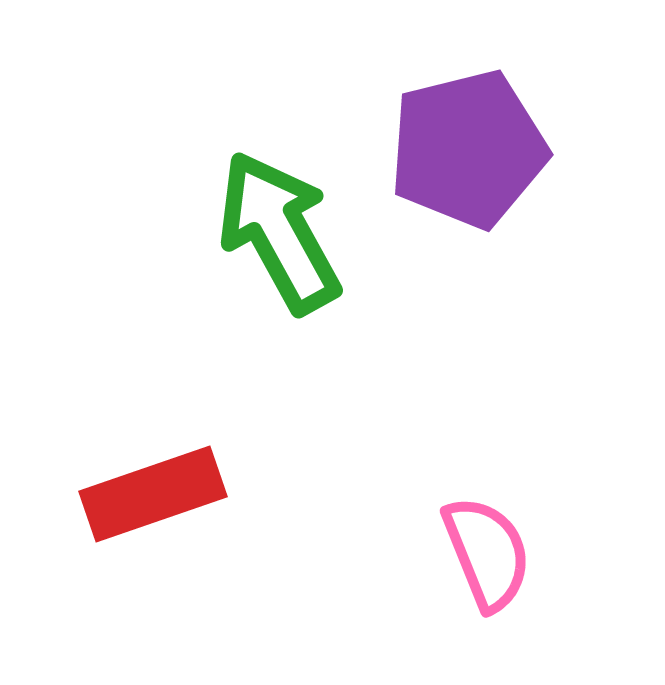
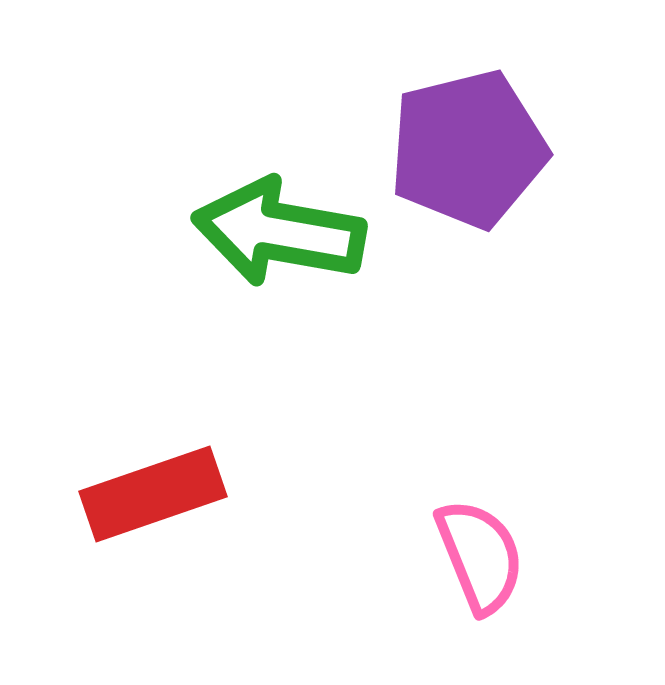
green arrow: rotated 51 degrees counterclockwise
pink semicircle: moved 7 px left, 3 px down
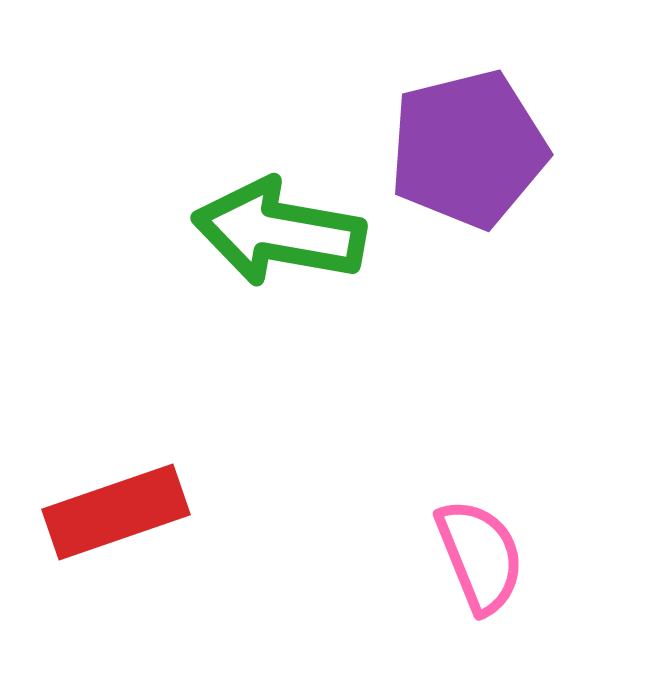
red rectangle: moved 37 px left, 18 px down
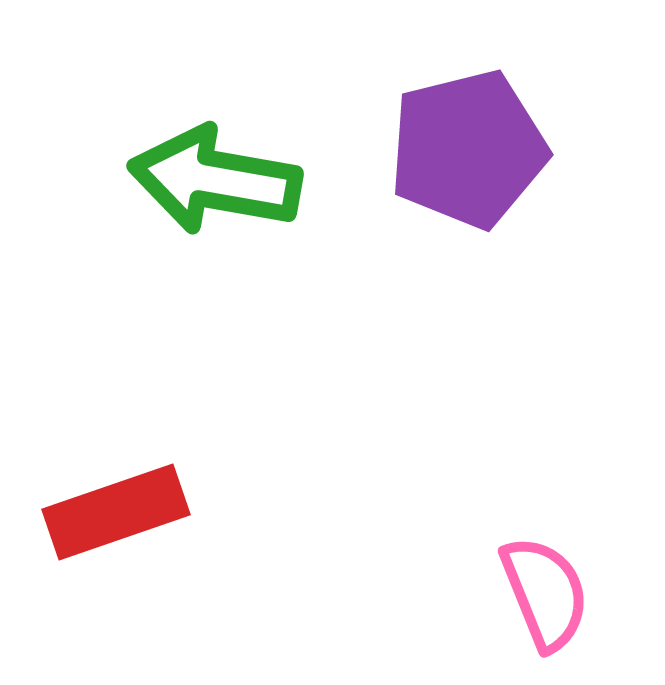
green arrow: moved 64 px left, 52 px up
pink semicircle: moved 65 px right, 37 px down
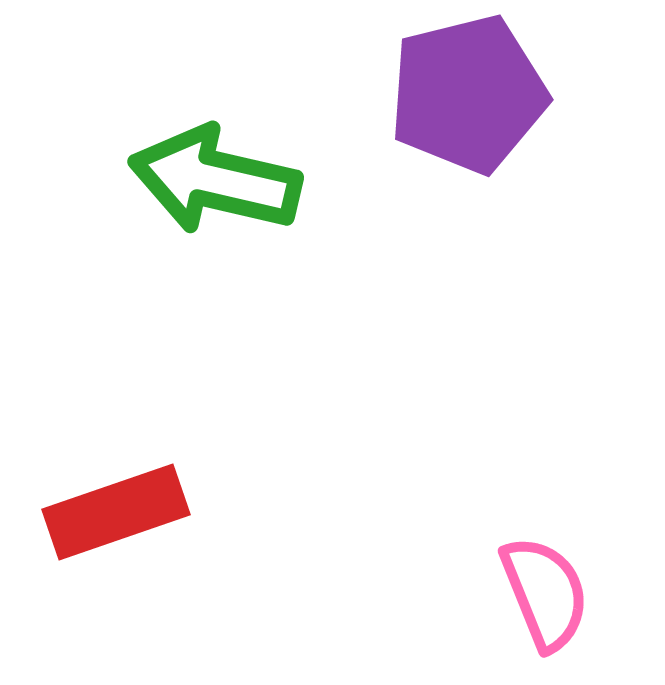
purple pentagon: moved 55 px up
green arrow: rotated 3 degrees clockwise
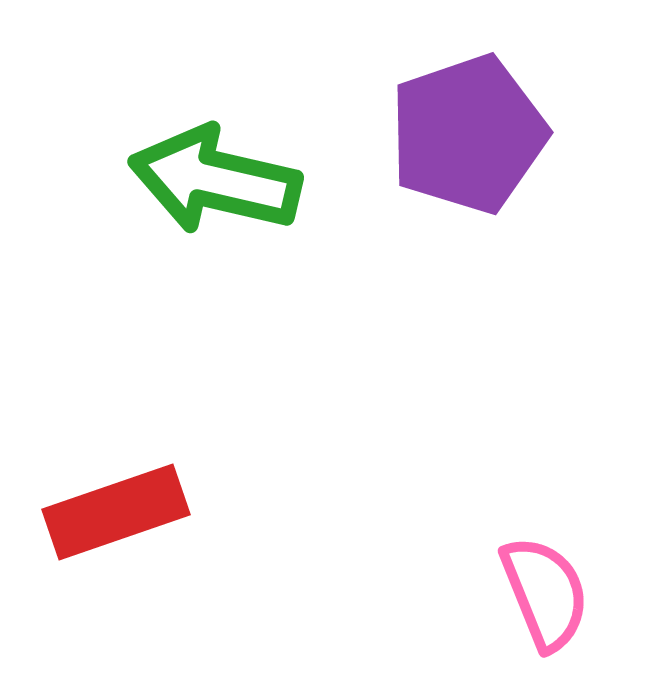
purple pentagon: moved 40 px down; rotated 5 degrees counterclockwise
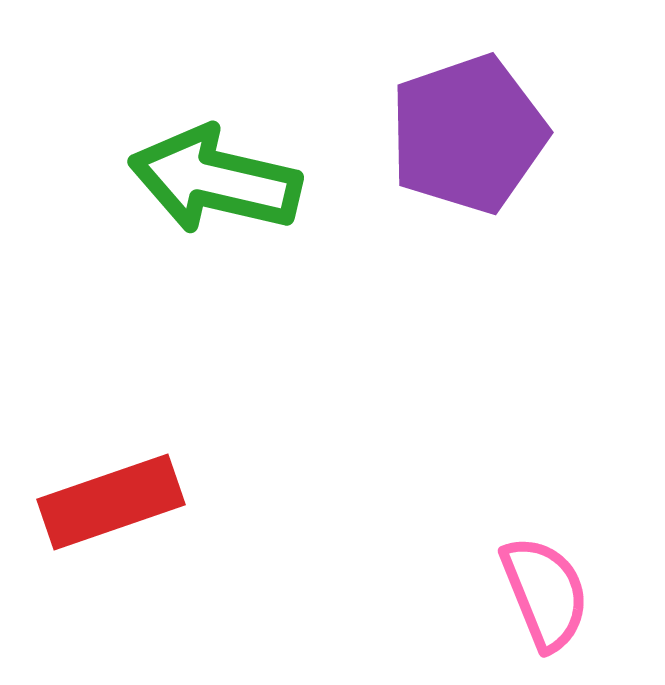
red rectangle: moved 5 px left, 10 px up
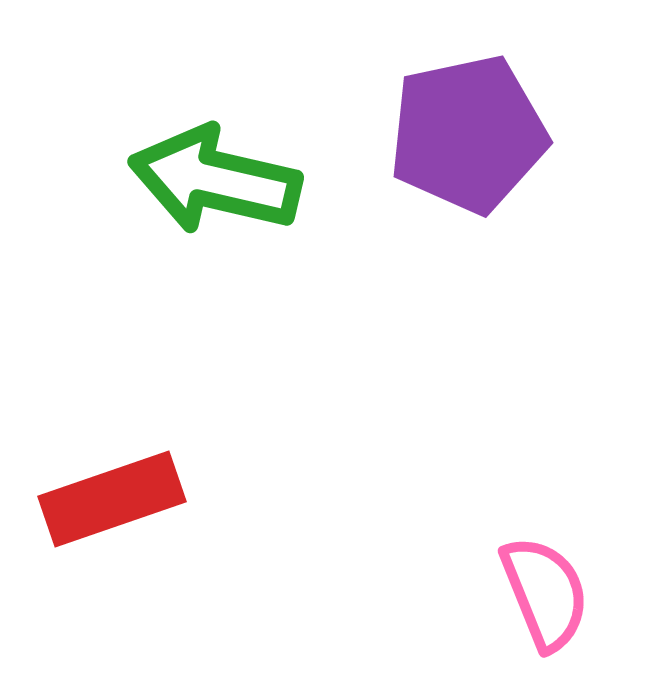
purple pentagon: rotated 7 degrees clockwise
red rectangle: moved 1 px right, 3 px up
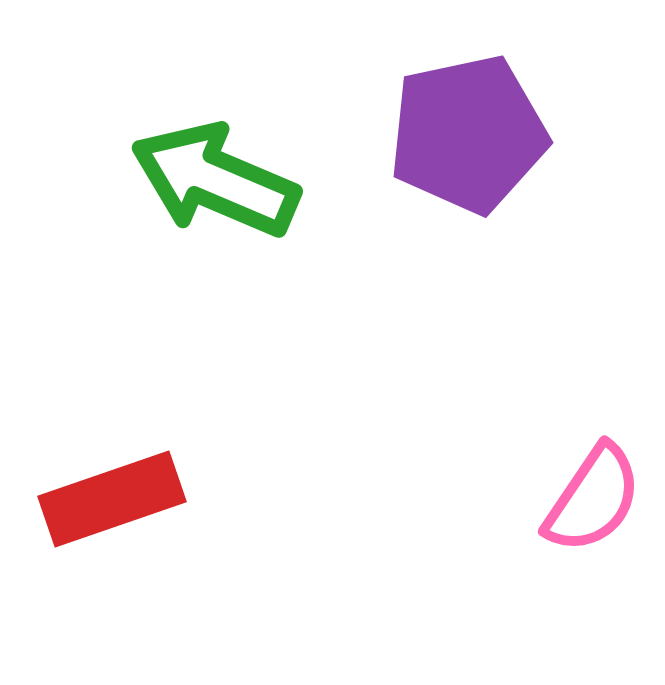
green arrow: rotated 10 degrees clockwise
pink semicircle: moved 48 px right, 94 px up; rotated 56 degrees clockwise
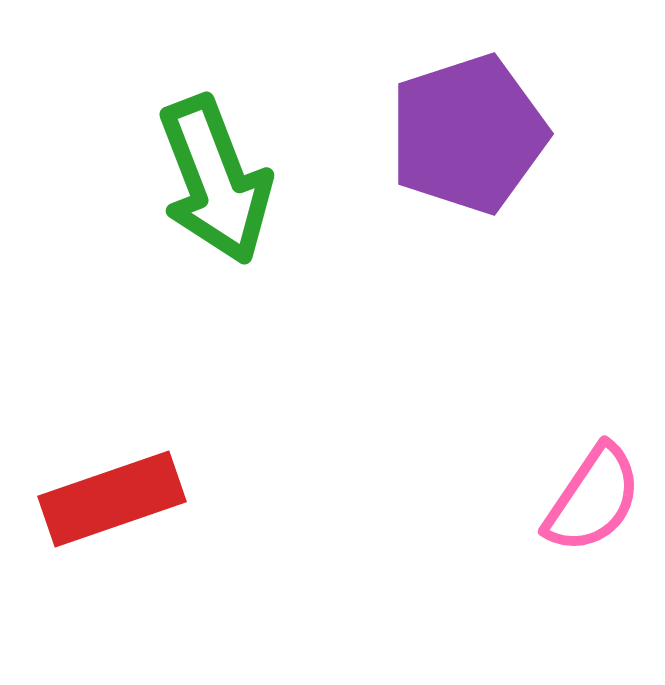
purple pentagon: rotated 6 degrees counterclockwise
green arrow: rotated 134 degrees counterclockwise
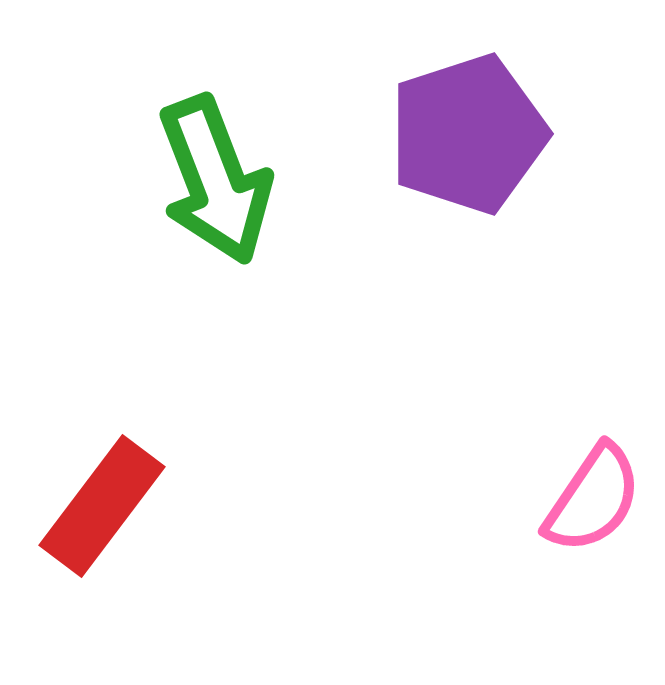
red rectangle: moved 10 px left, 7 px down; rotated 34 degrees counterclockwise
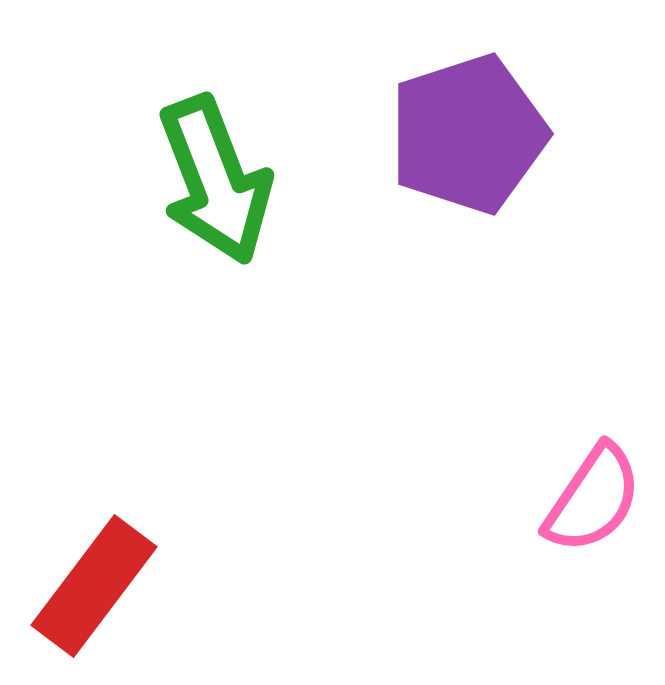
red rectangle: moved 8 px left, 80 px down
